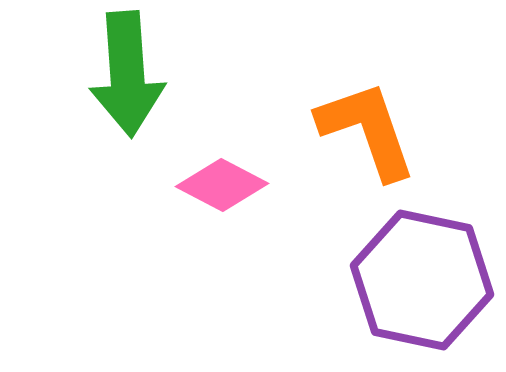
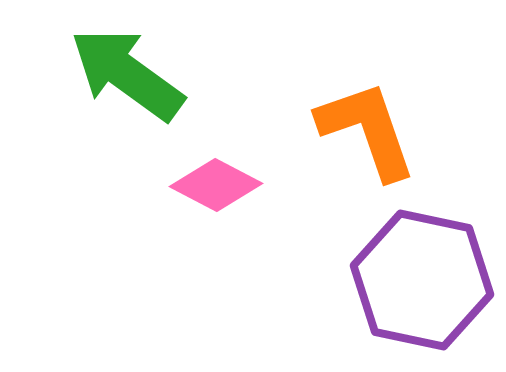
green arrow: rotated 130 degrees clockwise
pink diamond: moved 6 px left
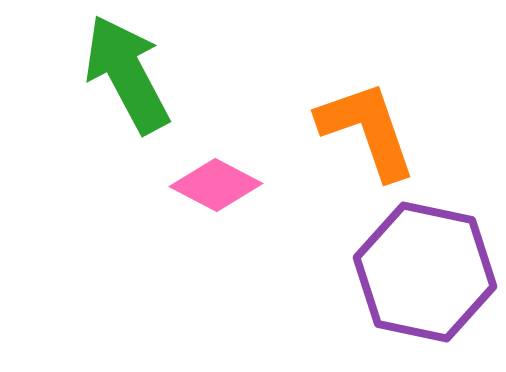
green arrow: rotated 26 degrees clockwise
purple hexagon: moved 3 px right, 8 px up
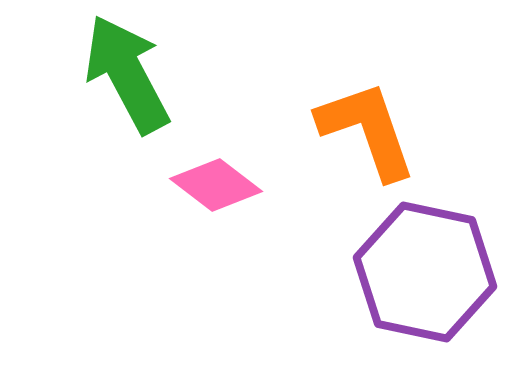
pink diamond: rotated 10 degrees clockwise
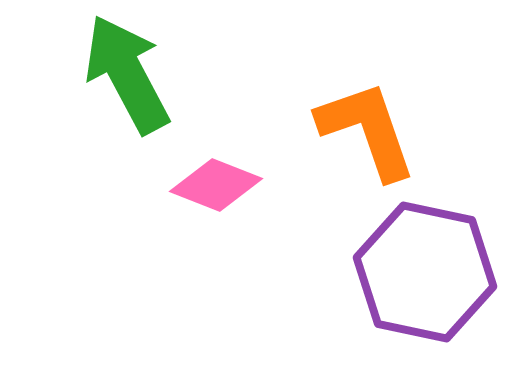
pink diamond: rotated 16 degrees counterclockwise
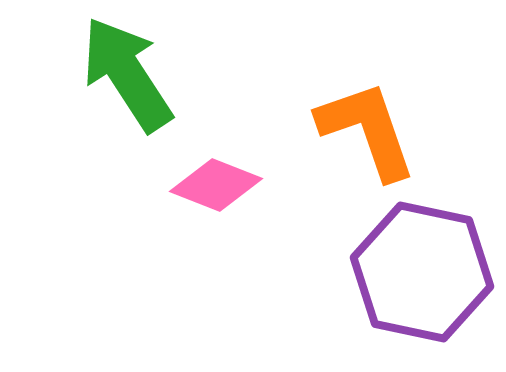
green arrow: rotated 5 degrees counterclockwise
purple hexagon: moved 3 px left
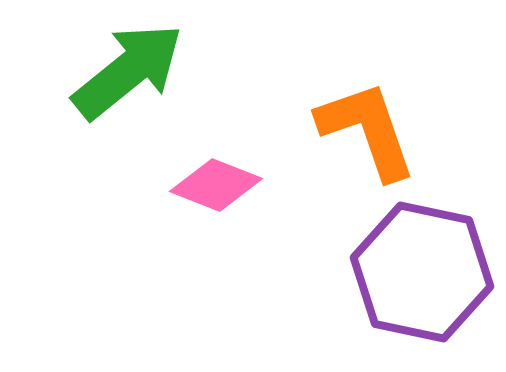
green arrow: moved 1 px right, 3 px up; rotated 84 degrees clockwise
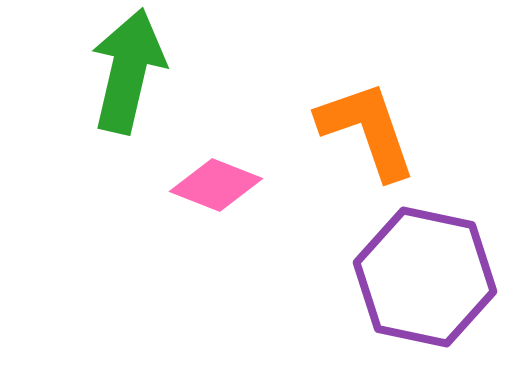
green arrow: rotated 38 degrees counterclockwise
purple hexagon: moved 3 px right, 5 px down
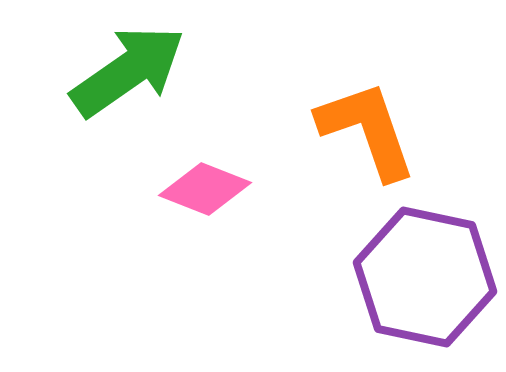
green arrow: rotated 42 degrees clockwise
pink diamond: moved 11 px left, 4 px down
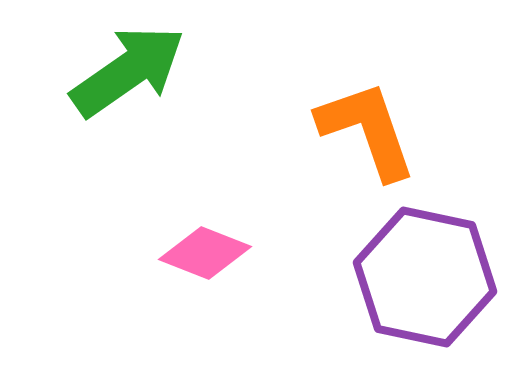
pink diamond: moved 64 px down
